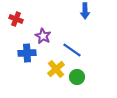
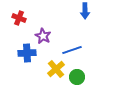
red cross: moved 3 px right, 1 px up
blue line: rotated 54 degrees counterclockwise
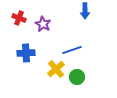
purple star: moved 12 px up
blue cross: moved 1 px left
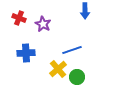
yellow cross: moved 2 px right
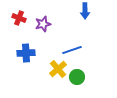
purple star: rotated 28 degrees clockwise
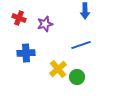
purple star: moved 2 px right
blue line: moved 9 px right, 5 px up
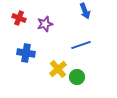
blue arrow: rotated 21 degrees counterclockwise
blue cross: rotated 12 degrees clockwise
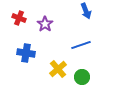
blue arrow: moved 1 px right
purple star: rotated 21 degrees counterclockwise
green circle: moved 5 px right
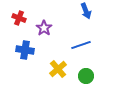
purple star: moved 1 px left, 4 px down
blue cross: moved 1 px left, 3 px up
green circle: moved 4 px right, 1 px up
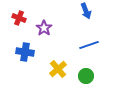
blue line: moved 8 px right
blue cross: moved 2 px down
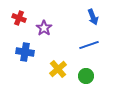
blue arrow: moved 7 px right, 6 px down
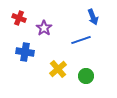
blue line: moved 8 px left, 5 px up
